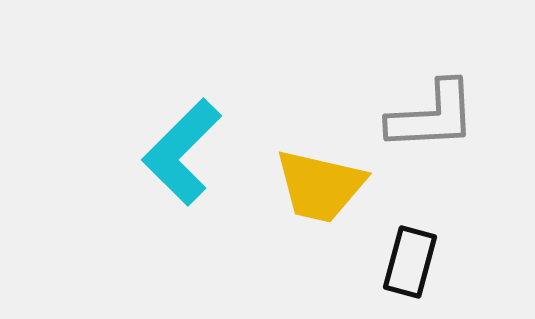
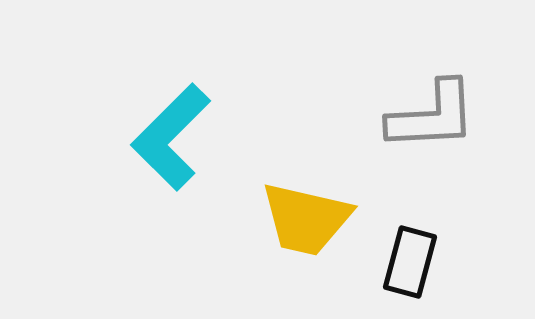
cyan L-shape: moved 11 px left, 15 px up
yellow trapezoid: moved 14 px left, 33 px down
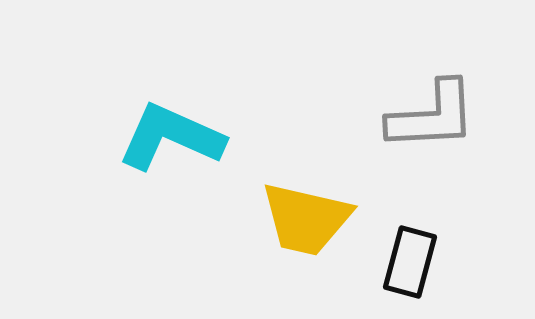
cyan L-shape: rotated 69 degrees clockwise
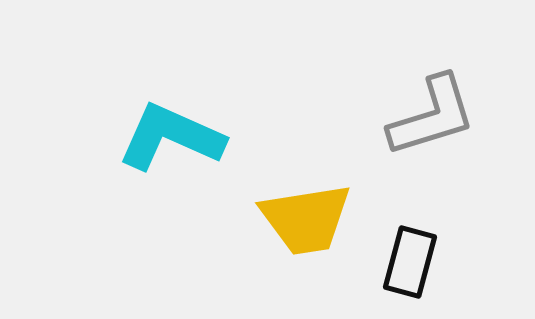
gray L-shape: rotated 14 degrees counterclockwise
yellow trapezoid: rotated 22 degrees counterclockwise
